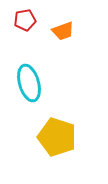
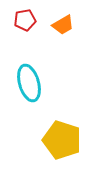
orange trapezoid: moved 6 px up; rotated 10 degrees counterclockwise
yellow pentagon: moved 5 px right, 3 px down
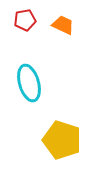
orange trapezoid: rotated 125 degrees counterclockwise
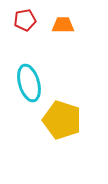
orange trapezoid: rotated 25 degrees counterclockwise
yellow pentagon: moved 20 px up
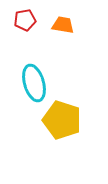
orange trapezoid: rotated 10 degrees clockwise
cyan ellipse: moved 5 px right
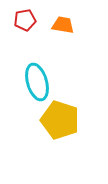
cyan ellipse: moved 3 px right, 1 px up
yellow pentagon: moved 2 px left
